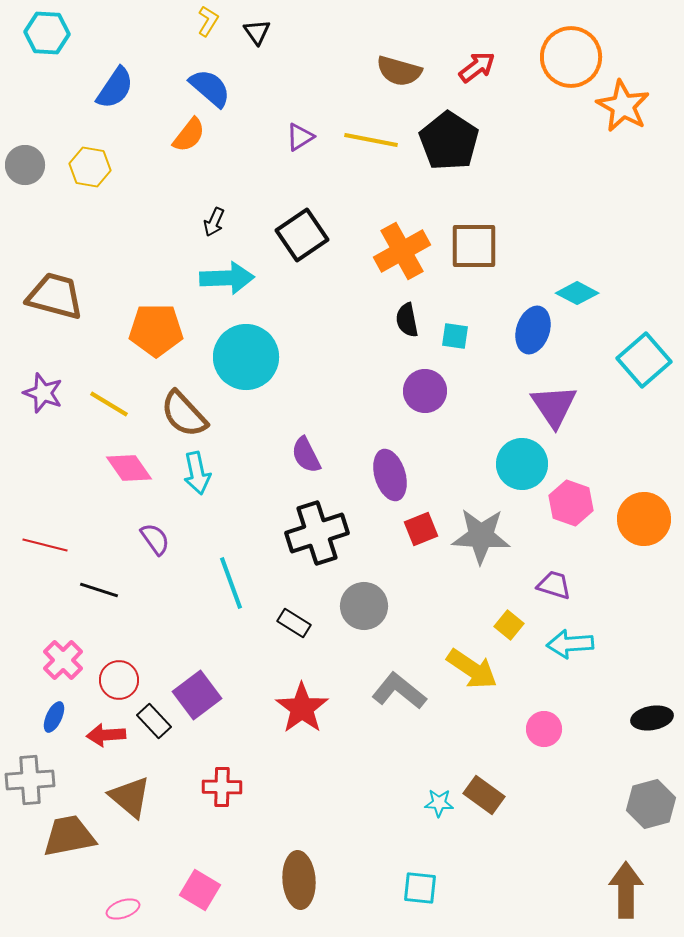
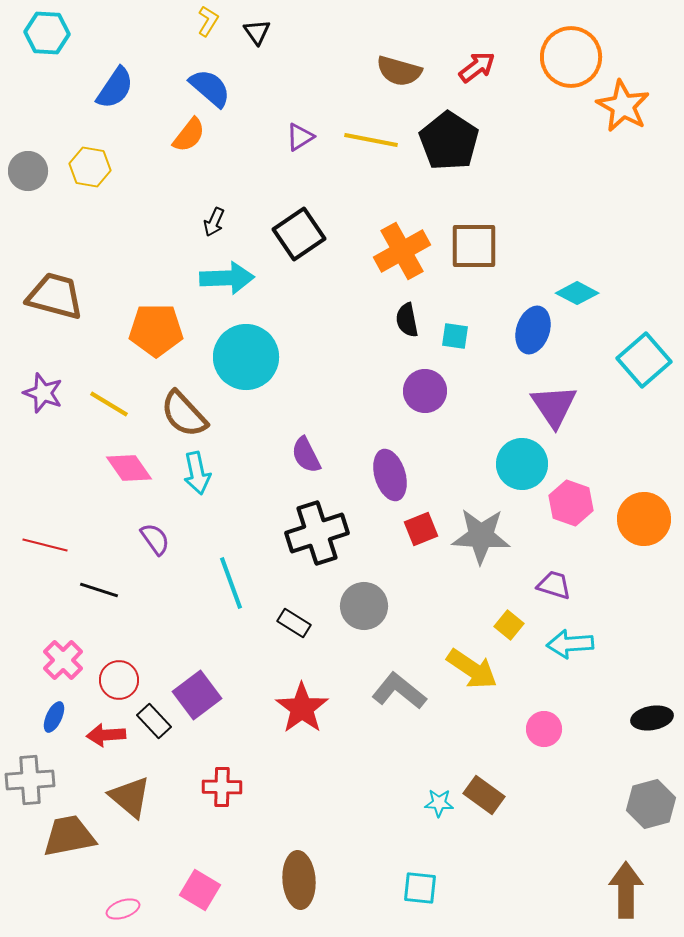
gray circle at (25, 165): moved 3 px right, 6 px down
black square at (302, 235): moved 3 px left, 1 px up
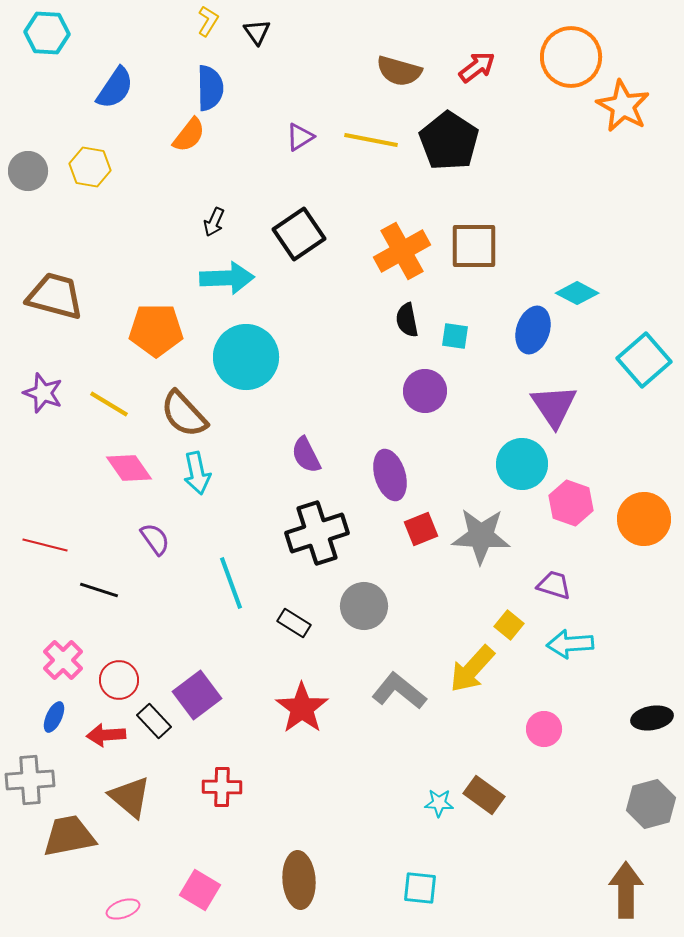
blue semicircle at (210, 88): rotated 48 degrees clockwise
yellow arrow at (472, 669): rotated 98 degrees clockwise
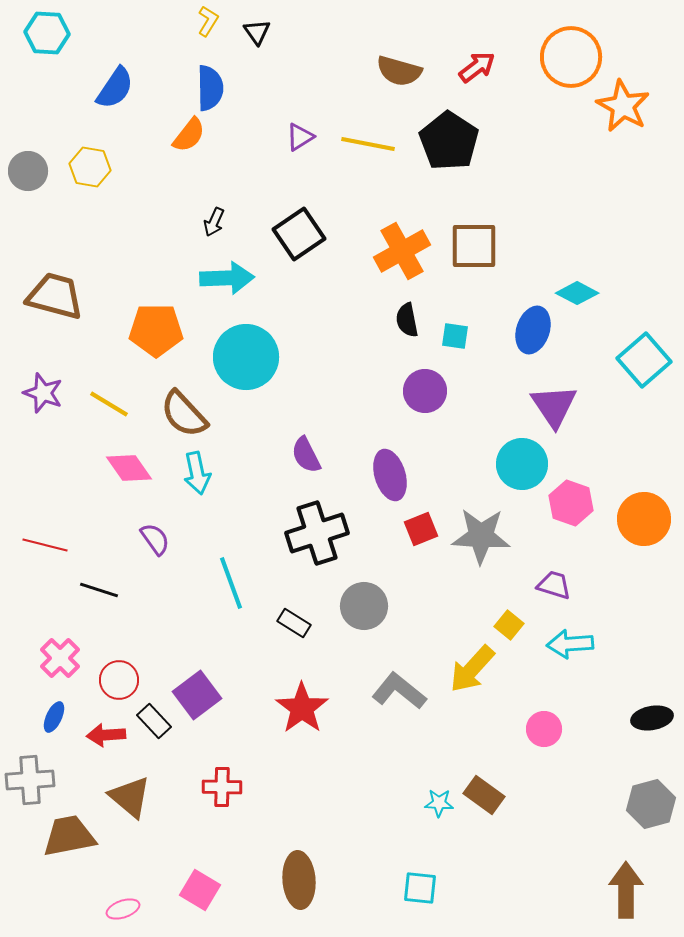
yellow line at (371, 140): moved 3 px left, 4 px down
pink cross at (63, 660): moved 3 px left, 2 px up
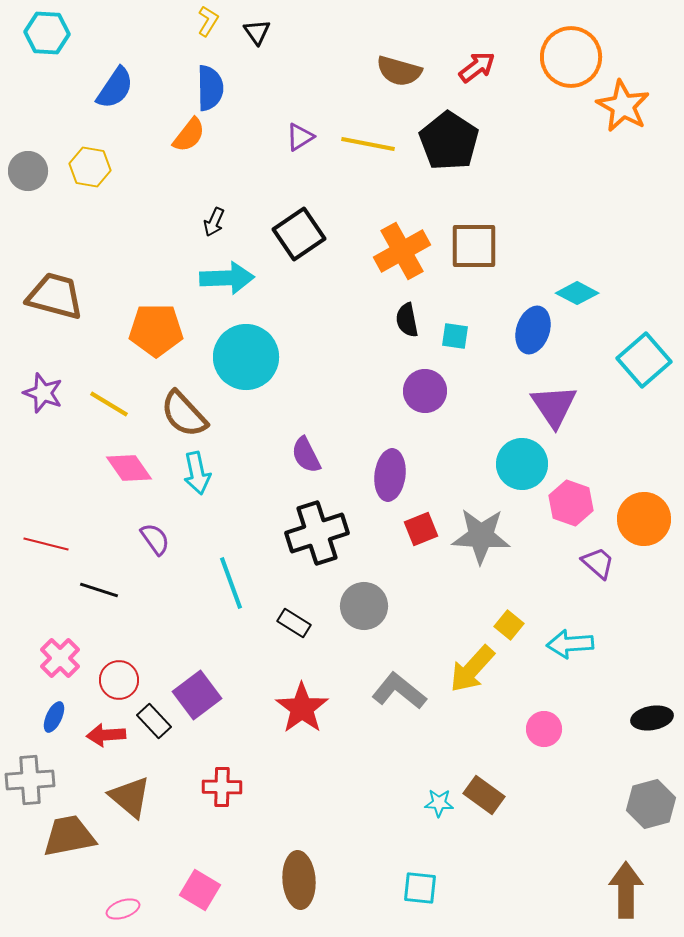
purple ellipse at (390, 475): rotated 24 degrees clockwise
red line at (45, 545): moved 1 px right, 1 px up
purple trapezoid at (554, 585): moved 44 px right, 22 px up; rotated 24 degrees clockwise
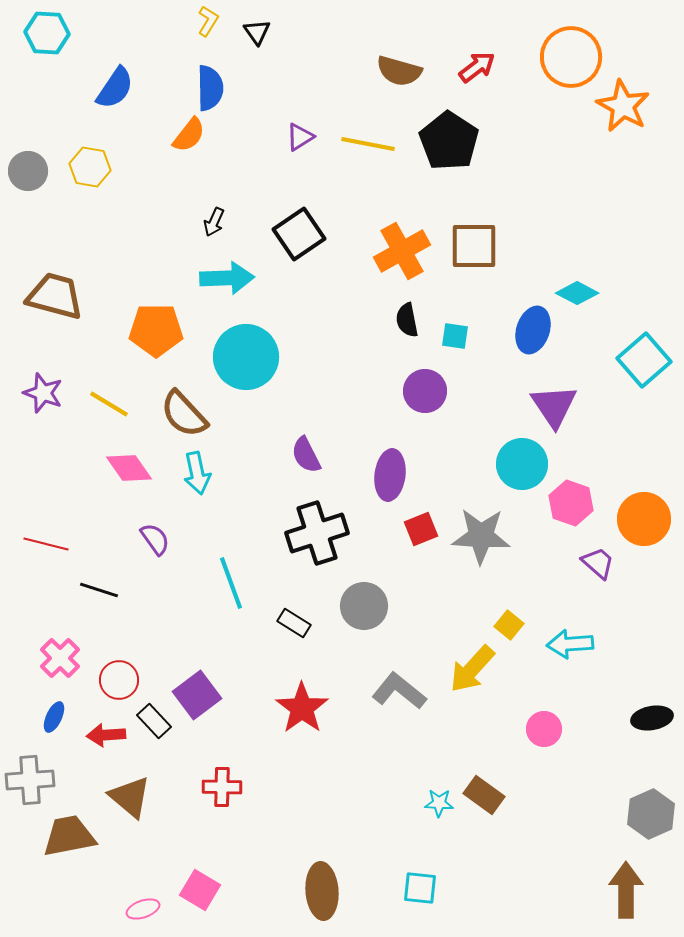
gray hexagon at (651, 804): moved 10 px down; rotated 9 degrees counterclockwise
brown ellipse at (299, 880): moved 23 px right, 11 px down
pink ellipse at (123, 909): moved 20 px right
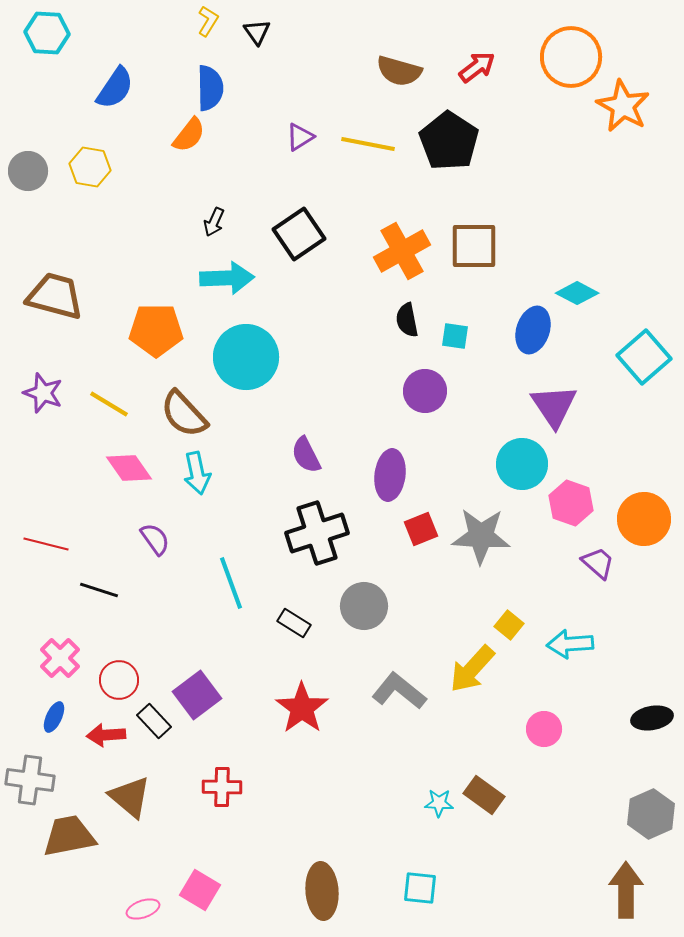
cyan square at (644, 360): moved 3 px up
gray cross at (30, 780): rotated 12 degrees clockwise
